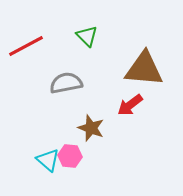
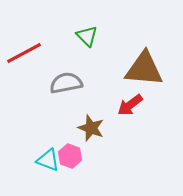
red line: moved 2 px left, 7 px down
pink hexagon: rotated 15 degrees clockwise
cyan triangle: rotated 20 degrees counterclockwise
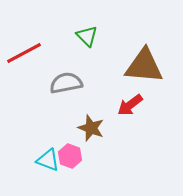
brown triangle: moved 3 px up
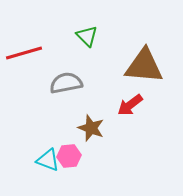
red line: rotated 12 degrees clockwise
pink hexagon: moved 1 px left; rotated 25 degrees counterclockwise
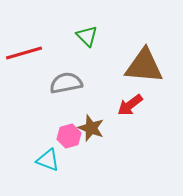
pink hexagon: moved 20 px up; rotated 10 degrees counterclockwise
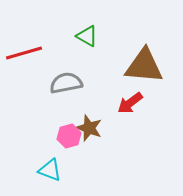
green triangle: rotated 15 degrees counterclockwise
red arrow: moved 2 px up
brown star: moved 2 px left
cyan triangle: moved 2 px right, 10 px down
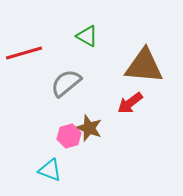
gray semicircle: rotated 28 degrees counterclockwise
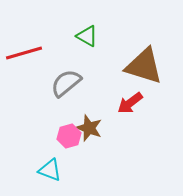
brown triangle: rotated 12 degrees clockwise
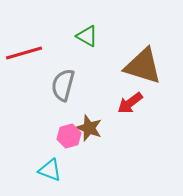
brown triangle: moved 1 px left
gray semicircle: moved 3 px left, 2 px down; rotated 36 degrees counterclockwise
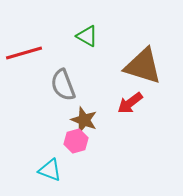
gray semicircle: rotated 36 degrees counterclockwise
brown star: moved 5 px left, 8 px up
pink hexagon: moved 7 px right, 5 px down
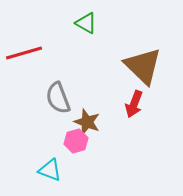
green triangle: moved 1 px left, 13 px up
brown triangle: rotated 27 degrees clockwise
gray semicircle: moved 5 px left, 13 px down
red arrow: moved 4 px right, 1 px down; rotated 32 degrees counterclockwise
brown star: moved 3 px right, 2 px down
